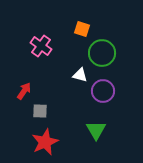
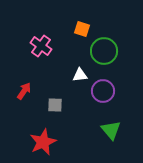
green circle: moved 2 px right, 2 px up
white triangle: rotated 21 degrees counterclockwise
gray square: moved 15 px right, 6 px up
green triangle: moved 15 px right; rotated 10 degrees counterclockwise
red star: moved 2 px left
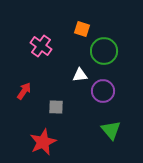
gray square: moved 1 px right, 2 px down
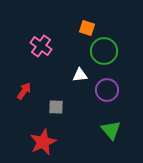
orange square: moved 5 px right, 1 px up
purple circle: moved 4 px right, 1 px up
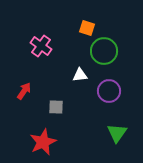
purple circle: moved 2 px right, 1 px down
green triangle: moved 6 px right, 3 px down; rotated 15 degrees clockwise
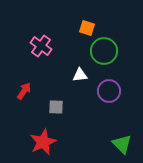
green triangle: moved 5 px right, 11 px down; rotated 20 degrees counterclockwise
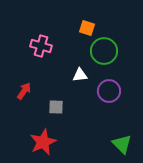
pink cross: rotated 20 degrees counterclockwise
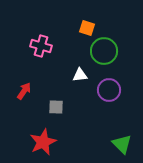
purple circle: moved 1 px up
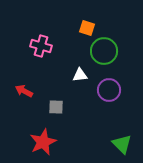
red arrow: rotated 96 degrees counterclockwise
